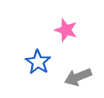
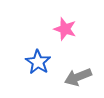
pink star: moved 1 px left, 1 px up
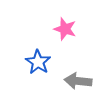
gray arrow: moved 4 px down; rotated 28 degrees clockwise
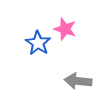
blue star: moved 19 px up
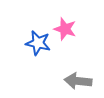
blue star: rotated 20 degrees counterclockwise
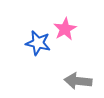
pink star: rotated 25 degrees clockwise
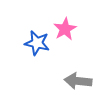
blue star: moved 1 px left
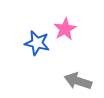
gray arrow: rotated 12 degrees clockwise
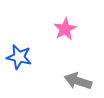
blue star: moved 18 px left, 14 px down
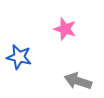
pink star: rotated 25 degrees counterclockwise
